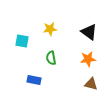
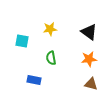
orange star: moved 1 px right
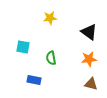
yellow star: moved 11 px up
cyan square: moved 1 px right, 6 px down
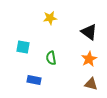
orange star: rotated 21 degrees counterclockwise
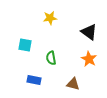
cyan square: moved 2 px right, 2 px up
orange star: rotated 14 degrees counterclockwise
brown triangle: moved 18 px left
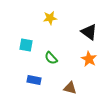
cyan square: moved 1 px right
green semicircle: rotated 32 degrees counterclockwise
brown triangle: moved 3 px left, 4 px down
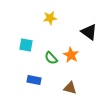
orange star: moved 18 px left, 4 px up
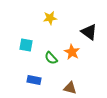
orange star: moved 1 px right, 3 px up
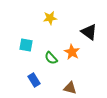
blue rectangle: rotated 48 degrees clockwise
